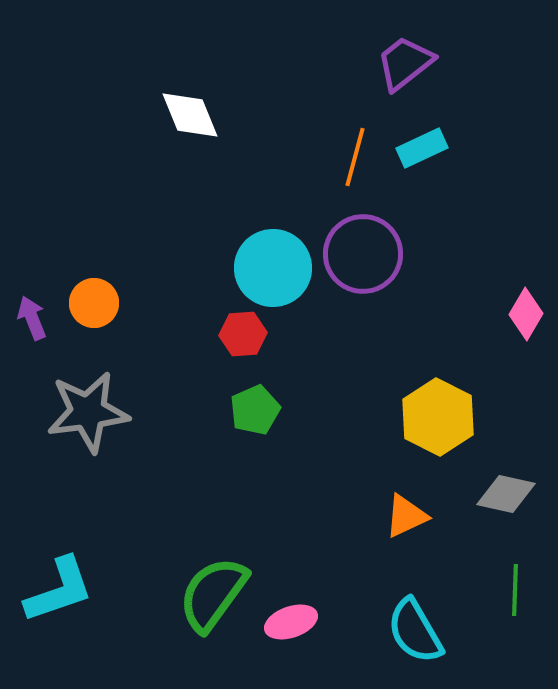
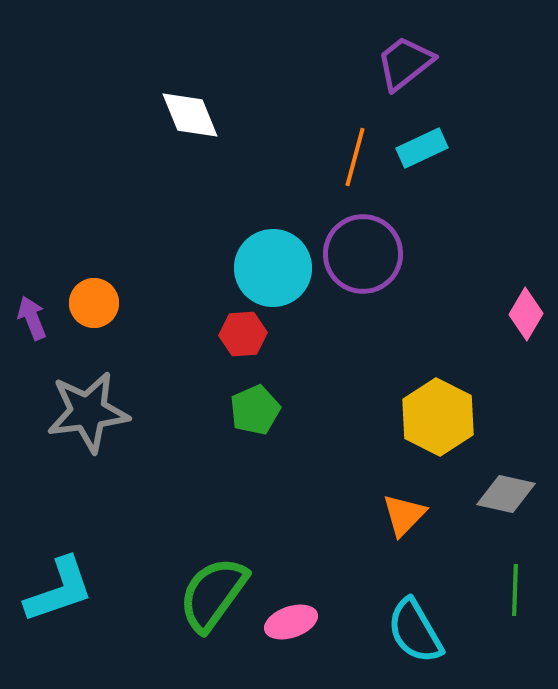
orange triangle: moved 2 px left, 1 px up; rotated 21 degrees counterclockwise
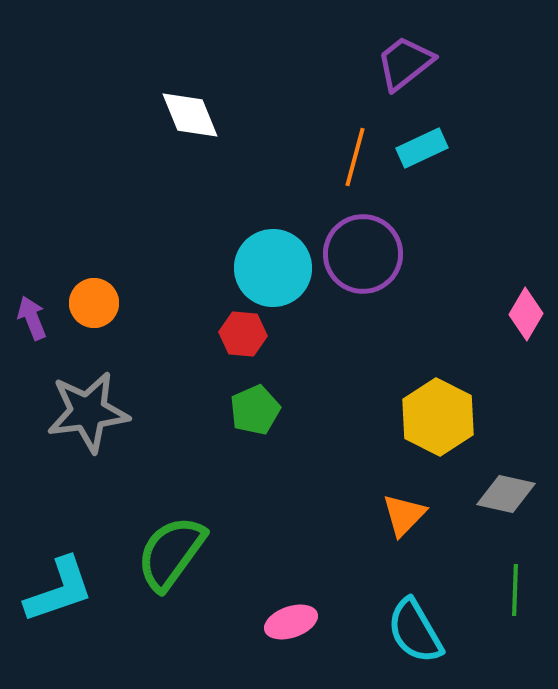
red hexagon: rotated 9 degrees clockwise
green semicircle: moved 42 px left, 41 px up
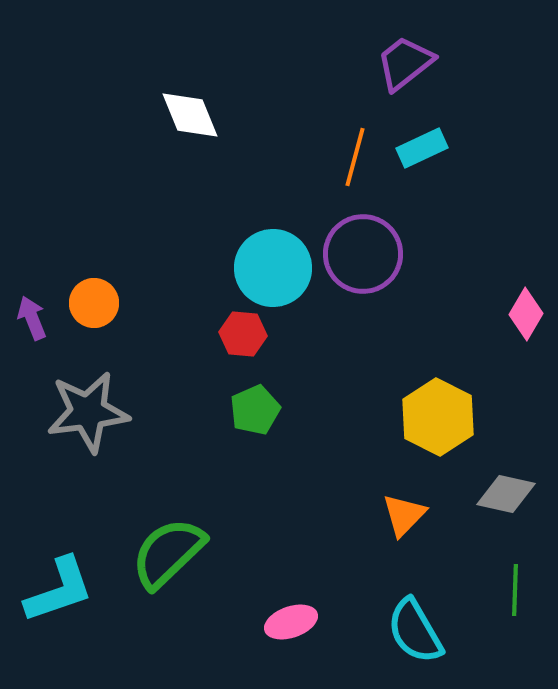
green semicircle: moved 3 px left; rotated 10 degrees clockwise
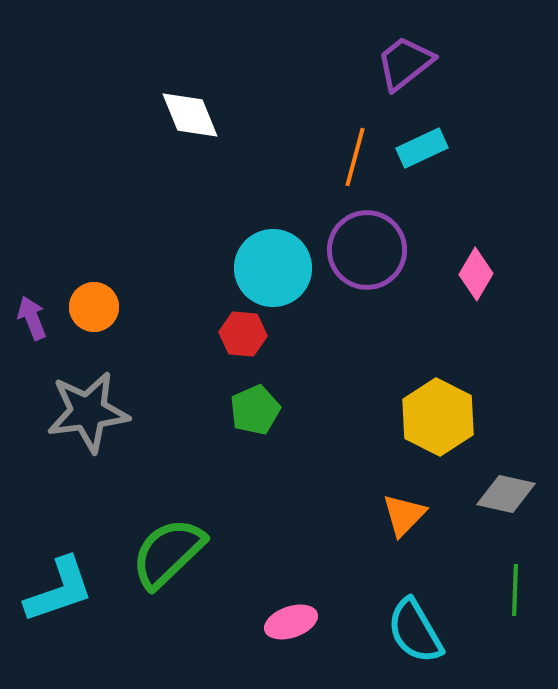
purple circle: moved 4 px right, 4 px up
orange circle: moved 4 px down
pink diamond: moved 50 px left, 40 px up
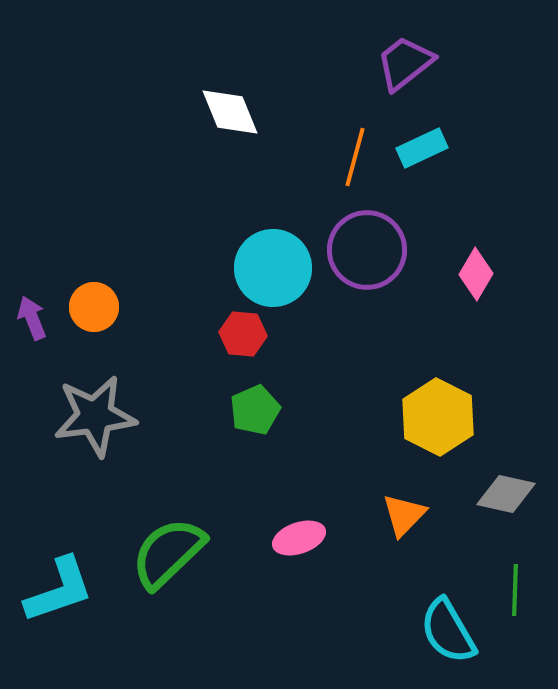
white diamond: moved 40 px right, 3 px up
gray star: moved 7 px right, 4 px down
pink ellipse: moved 8 px right, 84 px up
cyan semicircle: moved 33 px right
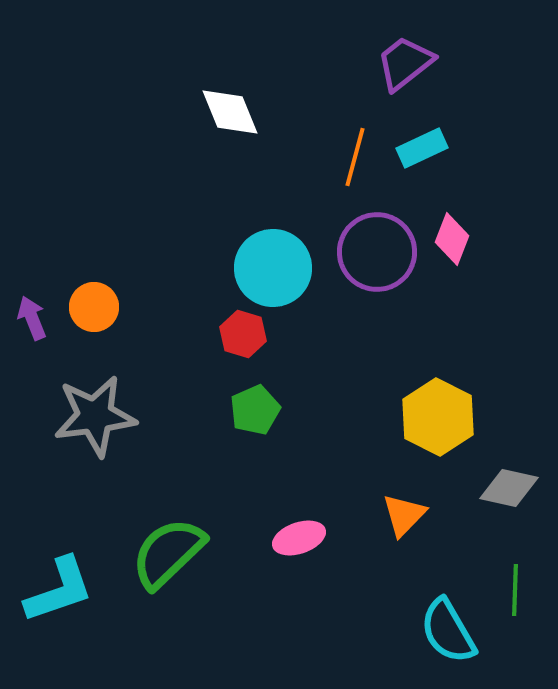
purple circle: moved 10 px right, 2 px down
pink diamond: moved 24 px left, 35 px up; rotated 9 degrees counterclockwise
red hexagon: rotated 12 degrees clockwise
gray diamond: moved 3 px right, 6 px up
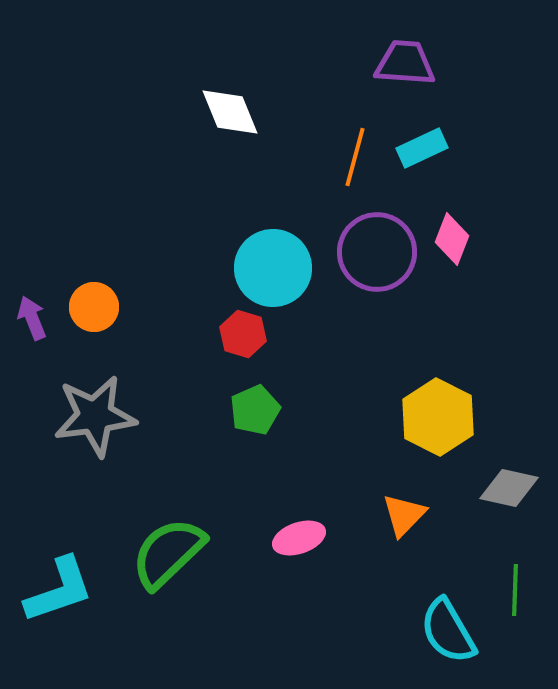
purple trapezoid: rotated 42 degrees clockwise
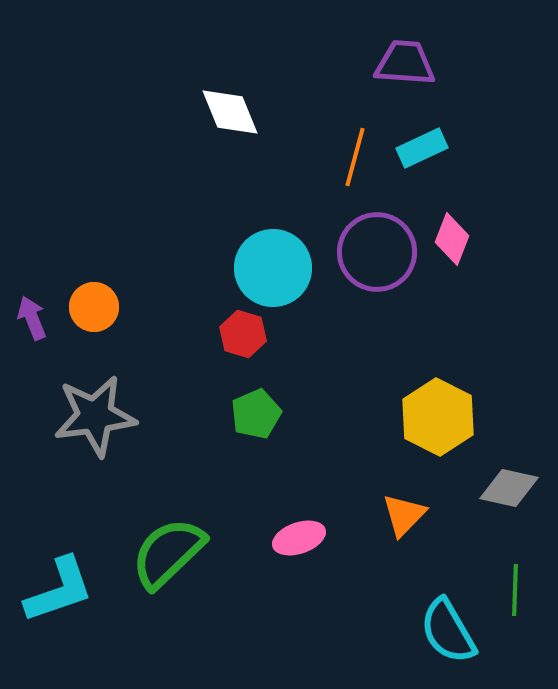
green pentagon: moved 1 px right, 4 px down
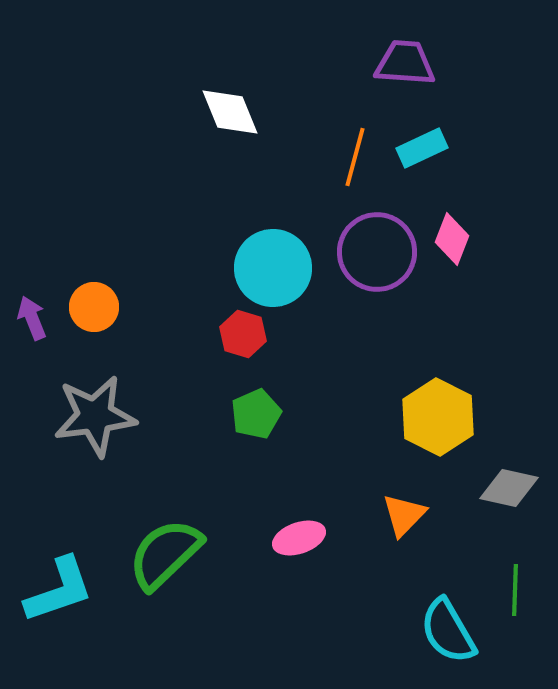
green semicircle: moved 3 px left, 1 px down
